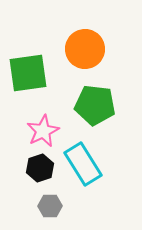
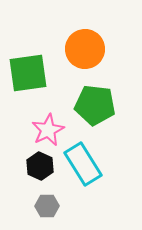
pink star: moved 5 px right, 1 px up
black hexagon: moved 2 px up; rotated 16 degrees counterclockwise
gray hexagon: moved 3 px left
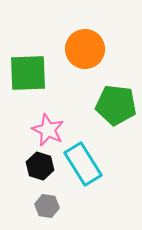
green square: rotated 6 degrees clockwise
green pentagon: moved 21 px right
pink star: rotated 20 degrees counterclockwise
black hexagon: rotated 8 degrees counterclockwise
gray hexagon: rotated 10 degrees clockwise
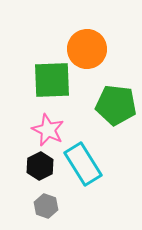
orange circle: moved 2 px right
green square: moved 24 px right, 7 px down
black hexagon: rotated 16 degrees clockwise
gray hexagon: moved 1 px left; rotated 10 degrees clockwise
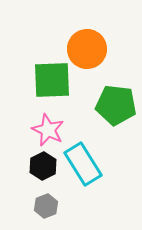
black hexagon: moved 3 px right
gray hexagon: rotated 20 degrees clockwise
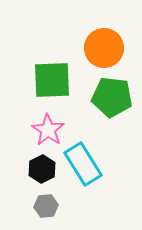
orange circle: moved 17 px right, 1 px up
green pentagon: moved 4 px left, 8 px up
pink star: rotated 8 degrees clockwise
black hexagon: moved 1 px left, 3 px down
gray hexagon: rotated 15 degrees clockwise
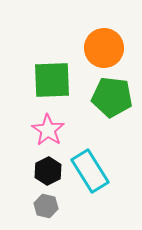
cyan rectangle: moved 7 px right, 7 px down
black hexagon: moved 6 px right, 2 px down
gray hexagon: rotated 20 degrees clockwise
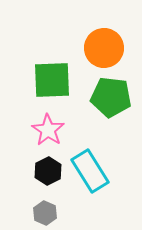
green pentagon: moved 1 px left
gray hexagon: moved 1 px left, 7 px down; rotated 10 degrees clockwise
